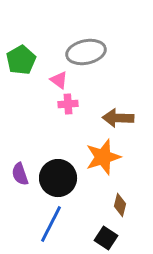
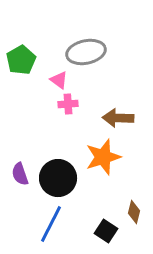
brown diamond: moved 14 px right, 7 px down
black square: moved 7 px up
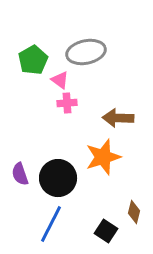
green pentagon: moved 12 px right
pink triangle: moved 1 px right
pink cross: moved 1 px left, 1 px up
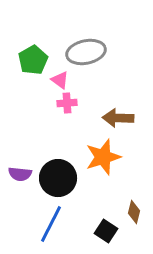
purple semicircle: rotated 65 degrees counterclockwise
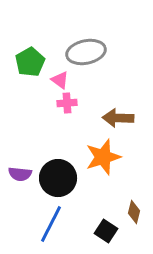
green pentagon: moved 3 px left, 2 px down
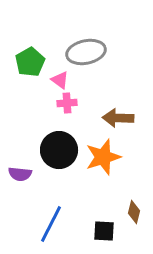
black circle: moved 1 px right, 28 px up
black square: moved 2 px left; rotated 30 degrees counterclockwise
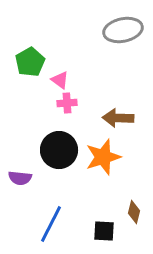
gray ellipse: moved 37 px right, 22 px up
purple semicircle: moved 4 px down
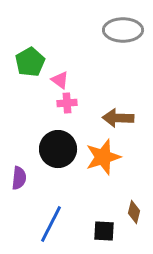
gray ellipse: rotated 12 degrees clockwise
black circle: moved 1 px left, 1 px up
purple semicircle: moved 1 px left; rotated 90 degrees counterclockwise
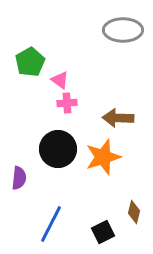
black square: moved 1 px left, 1 px down; rotated 30 degrees counterclockwise
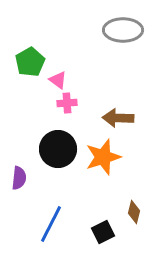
pink triangle: moved 2 px left
